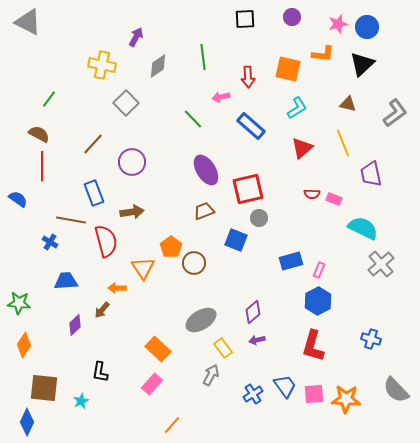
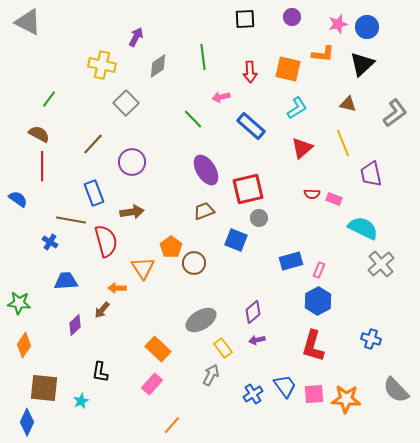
red arrow at (248, 77): moved 2 px right, 5 px up
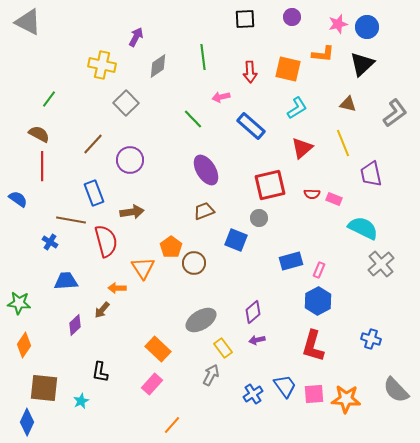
purple circle at (132, 162): moved 2 px left, 2 px up
red square at (248, 189): moved 22 px right, 4 px up
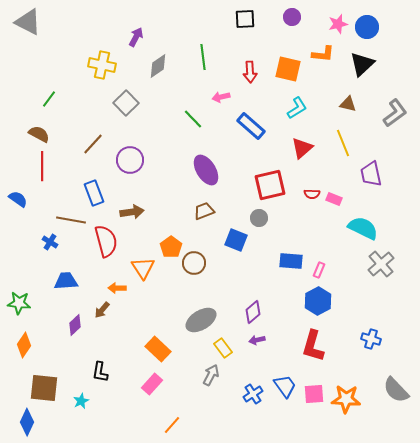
blue rectangle at (291, 261): rotated 20 degrees clockwise
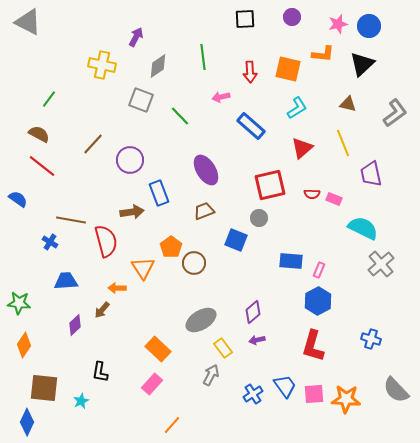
blue circle at (367, 27): moved 2 px right, 1 px up
gray square at (126, 103): moved 15 px right, 3 px up; rotated 25 degrees counterclockwise
green line at (193, 119): moved 13 px left, 3 px up
red line at (42, 166): rotated 52 degrees counterclockwise
blue rectangle at (94, 193): moved 65 px right
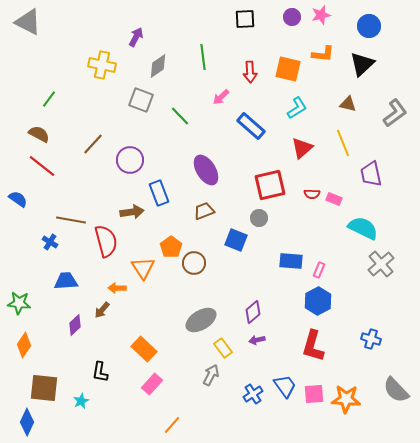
pink star at (338, 24): moved 17 px left, 9 px up
pink arrow at (221, 97): rotated 30 degrees counterclockwise
orange rectangle at (158, 349): moved 14 px left
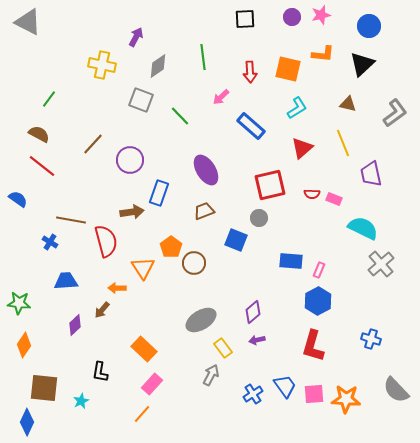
blue rectangle at (159, 193): rotated 40 degrees clockwise
orange line at (172, 425): moved 30 px left, 11 px up
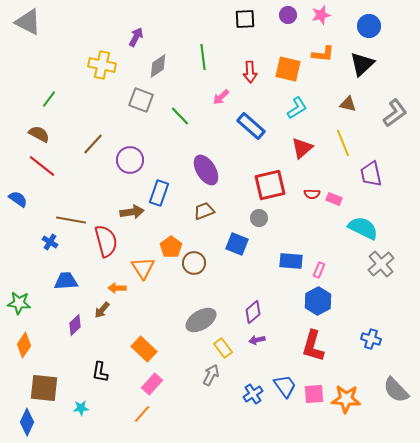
purple circle at (292, 17): moved 4 px left, 2 px up
blue square at (236, 240): moved 1 px right, 4 px down
cyan star at (81, 401): moved 7 px down; rotated 21 degrees clockwise
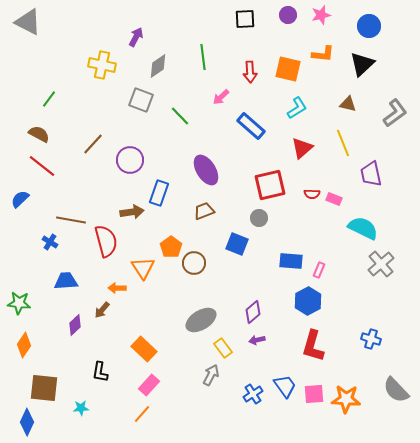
blue semicircle at (18, 199): moved 2 px right; rotated 78 degrees counterclockwise
blue hexagon at (318, 301): moved 10 px left
pink rectangle at (152, 384): moved 3 px left, 1 px down
